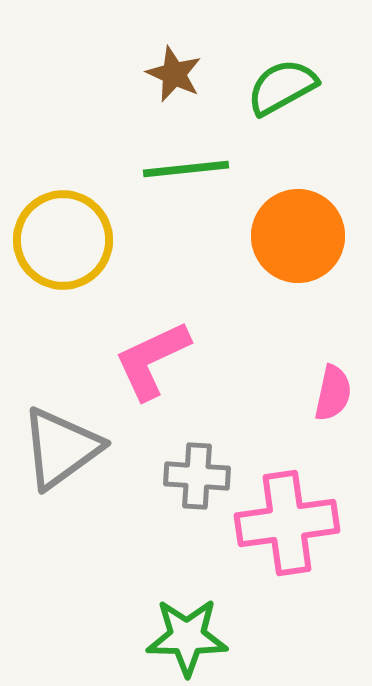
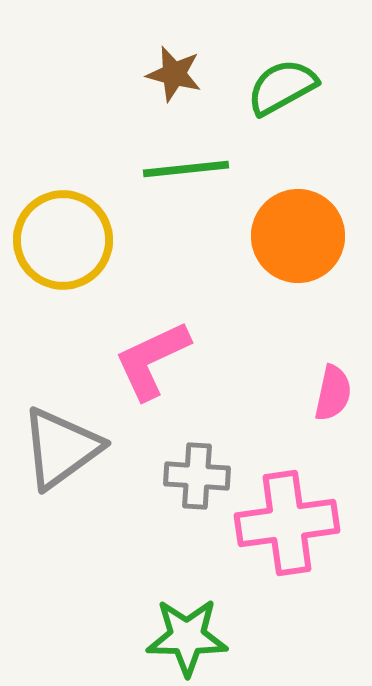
brown star: rotated 10 degrees counterclockwise
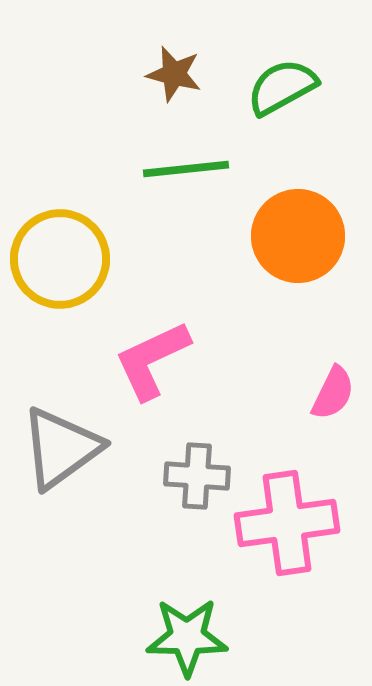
yellow circle: moved 3 px left, 19 px down
pink semicircle: rotated 14 degrees clockwise
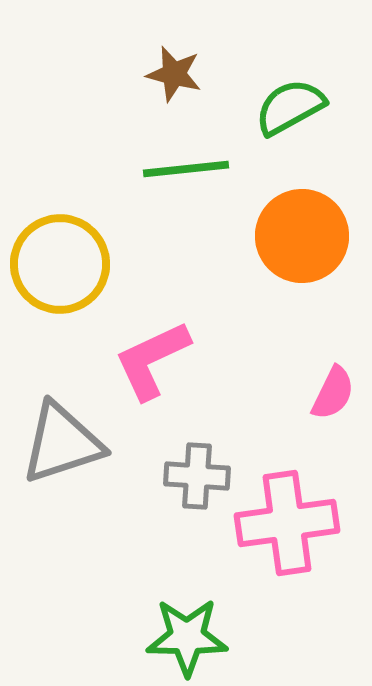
green semicircle: moved 8 px right, 20 px down
orange circle: moved 4 px right
yellow circle: moved 5 px down
gray triangle: moved 1 px right, 5 px up; rotated 18 degrees clockwise
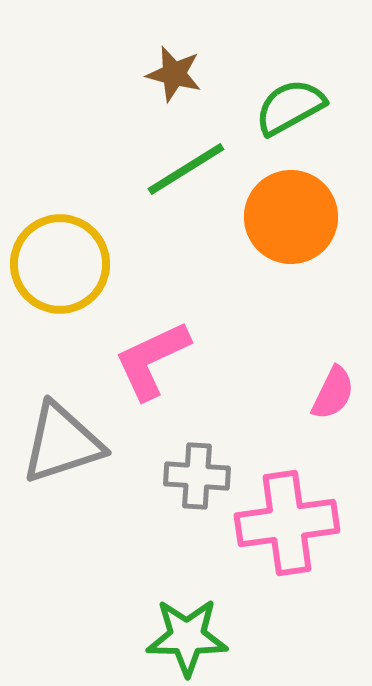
green line: rotated 26 degrees counterclockwise
orange circle: moved 11 px left, 19 px up
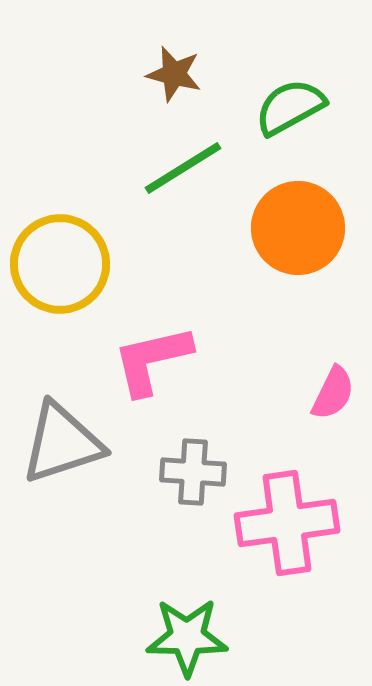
green line: moved 3 px left, 1 px up
orange circle: moved 7 px right, 11 px down
pink L-shape: rotated 12 degrees clockwise
gray cross: moved 4 px left, 4 px up
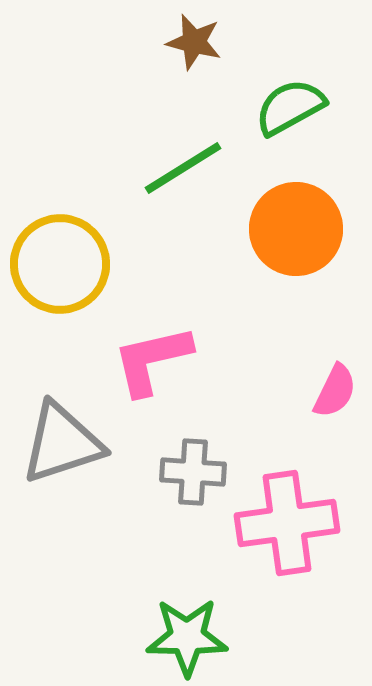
brown star: moved 20 px right, 32 px up
orange circle: moved 2 px left, 1 px down
pink semicircle: moved 2 px right, 2 px up
